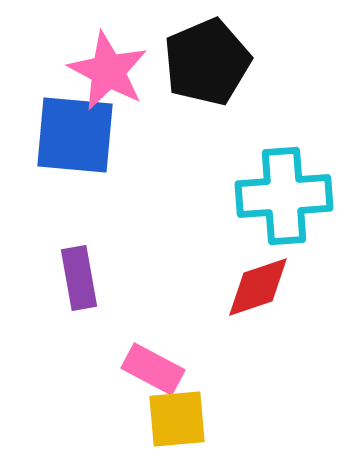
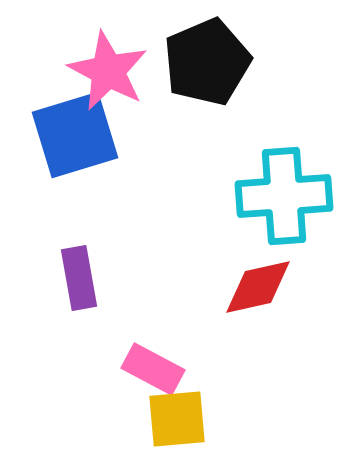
blue square: rotated 22 degrees counterclockwise
red diamond: rotated 6 degrees clockwise
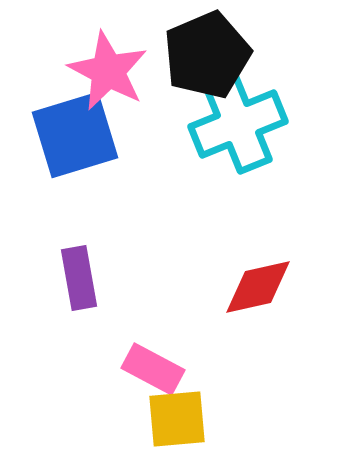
black pentagon: moved 7 px up
cyan cross: moved 46 px left, 72 px up; rotated 18 degrees counterclockwise
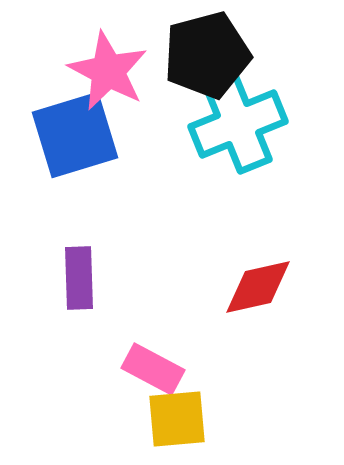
black pentagon: rotated 8 degrees clockwise
purple rectangle: rotated 8 degrees clockwise
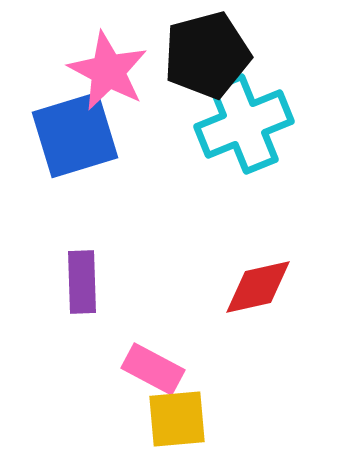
cyan cross: moved 6 px right
purple rectangle: moved 3 px right, 4 px down
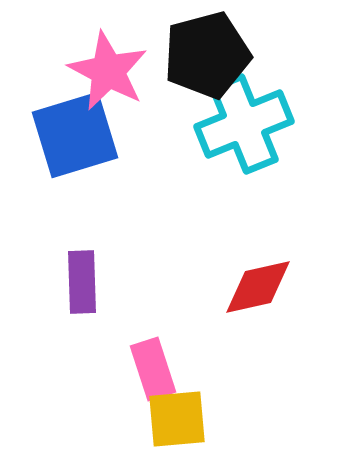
pink rectangle: rotated 44 degrees clockwise
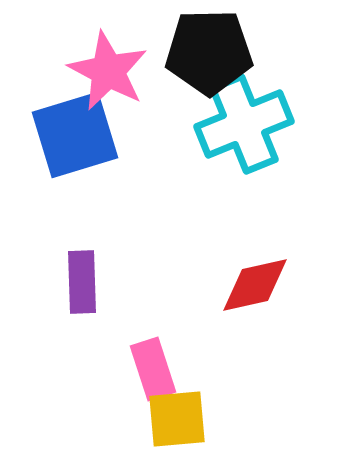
black pentagon: moved 2 px right, 3 px up; rotated 14 degrees clockwise
red diamond: moved 3 px left, 2 px up
